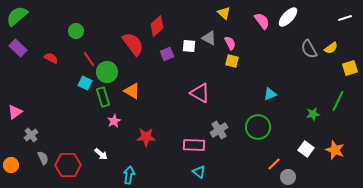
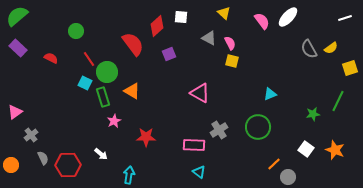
white square at (189, 46): moved 8 px left, 29 px up
purple square at (167, 54): moved 2 px right
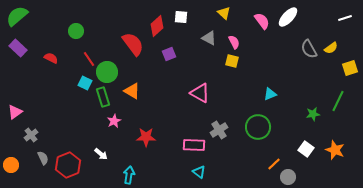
pink semicircle at (230, 43): moved 4 px right, 1 px up
red hexagon at (68, 165): rotated 20 degrees counterclockwise
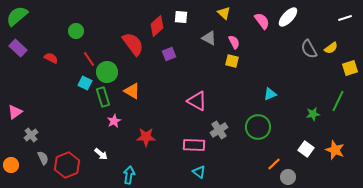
pink triangle at (200, 93): moved 3 px left, 8 px down
red hexagon at (68, 165): moved 1 px left
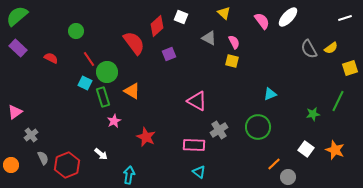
white square at (181, 17): rotated 16 degrees clockwise
red semicircle at (133, 44): moved 1 px right, 1 px up
red star at (146, 137): rotated 24 degrees clockwise
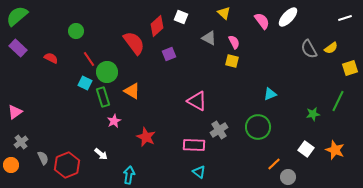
gray cross at (31, 135): moved 10 px left, 7 px down
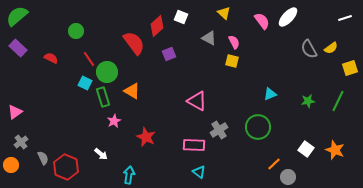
green star at (313, 114): moved 5 px left, 13 px up
red hexagon at (67, 165): moved 1 px left, 2 px down; rotated 15 degrees counterclockwise
